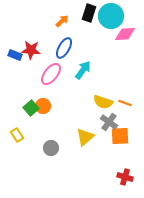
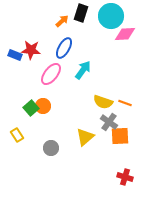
black rectangle: moved 8 px left
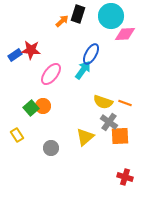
black rectangle: moved 3 px left, 1 px down
blue ellipse: moved 27 px right, 6 px down
blue rectangle: rotated 56 degrees counterclockwise
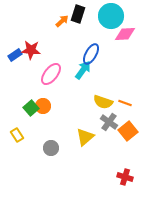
orange square: moved 8 px right, 5 px up; rotated 36 degrees counterclockwise
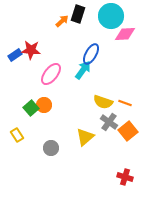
orange circle: moved 1 px right, 1 px up
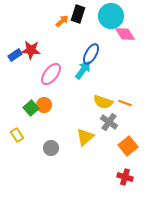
pink diamond: rotated 60 degrees clockwise
orange square: moved 15 px down
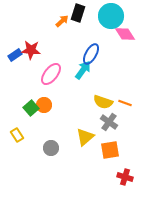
black rectangle: moved 1 px up
orange square: moved 18 px left, 4 px down; rotated 30 degrees clockwise
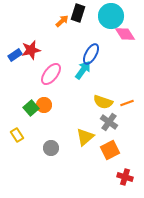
red star: rotated 18 degrees counterclockwise
orange line: moved 2 px right; rotated 40 degrees counterclockwise
orange square: rotated 18 degrees counterclockwise
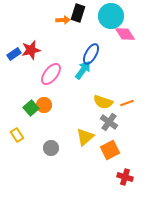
orange arrow: moved 1 px right, 1 px up; rotated 40 degrees clockwise
blue rectangle: moved 1 px left, 1 px up
